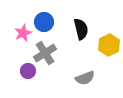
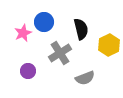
gray cross: moved 15 px right
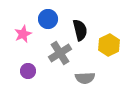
blue circle: moved 4 px right, 3 px up
black semicircle: moved 1 px left, 1 px down
pink star: moved 1 px down
gray semicircle: rotated 18 degrees clockwise
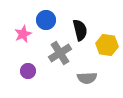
blue circle: moved 2 px left, 1 px down
yellow hexagon: moved 2 px left; rotated 25 degrees counterclockwise
gray semicircle: moved 2 px right
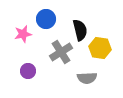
blue circle: moved 1 px up
pink star: rotated 12 degrees clockwise
yellow hexagon: moved 7 px left, 3 px down
gray cross: moved 1 px right, 1 px up
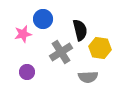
blue circle: moved 3 px left
purple circle: moved 1 px left, 1 px down
gray semicircle: moved 1 px right, 1 px up
